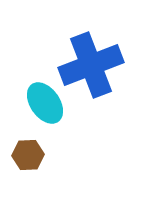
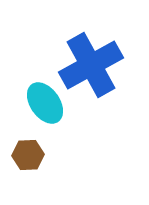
blue cross: rotated 8 degrees counterclockwise
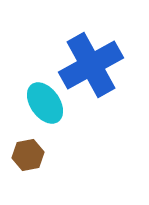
brown hexagon: rotated 8 degrees counterclockwise
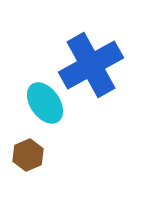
brown hexagon: rotated 12 degrees counterclockwise
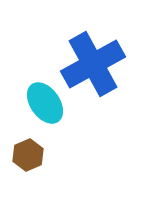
blue cross: moved 2 px right, 1 px up
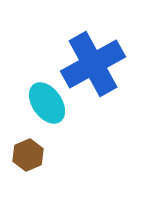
cyan ellipse: moved 2 px right
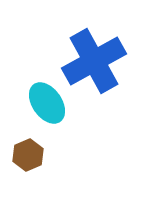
blue cross: moved 1 px right, 3 px up
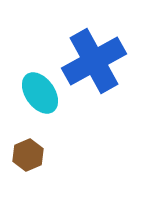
cyan ellipse: moved 7 px left, 10 px up
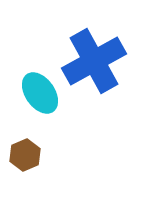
brown hexagon: moved 3 px left
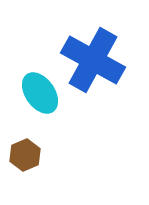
blue cross: moved 1 px left, 1 px up; rotated 32 degrees counterclockwise
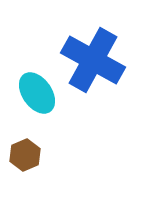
cyan ellipse: moved 3 px left
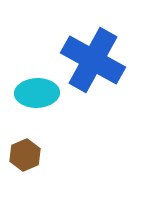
cyan ellipse: rotated 57 degrees counterclockwise
